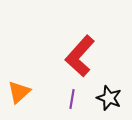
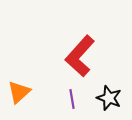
purple line: rotated 18 degrees counterclockwise
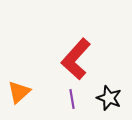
red L-shape: moved 4 px left, 3 px down
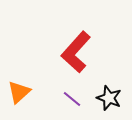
red L-shape: moved 7 px up
purple line: rotated 42 degrees counterclockwise
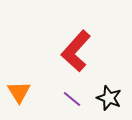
red L-shape: moved 1 px up
orange triangle: rotated 20 degrees counterclockwise
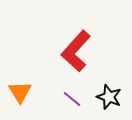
orange triangle: moved 1 px right
black star: moved 1 px up
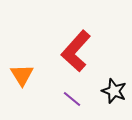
orange triangle: moved 2 px right, 17 px up
black star: moved 5 px right, 6 px up
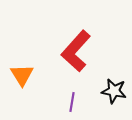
black star: rotated 10 degrees counterclockwise
purple line: moved 3 px down; rotated 60 degrees clockwise
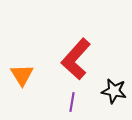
red L-shape: moved 8 px down
